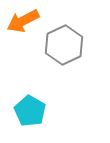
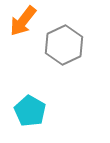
orange arrow: rotated 24 degrees counterclockwise
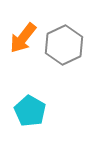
orange arrow: moved 17 px down
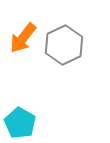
cyan pentagon: moved 10 px left, 12 px down
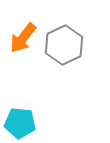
cyan pentagon: rotated 24 degrees counterclockwise
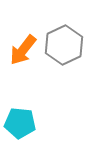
orange arrow: moved 12 px down
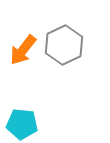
cyan pentagon: moved 2 px right, 1 px down
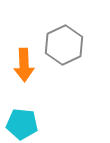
orange arrow: moved 1 px right, 15 px down; rotated 40 degrees counterclockwise
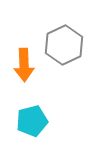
cyan pentagon: moved 10 px right, 3 px up; rotated 20 degrees counterclockwise
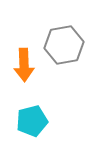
gray hexagon: rotated 15 degrees clockwise
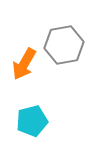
orange arrow: moved 1 px up; rotated 32 degrees clockwise
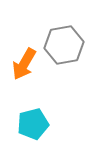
cyan pentagon: moved 1 px right, 3 px down
